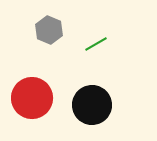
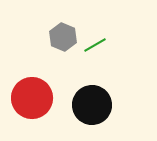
gray hexagon: moved 14 px right, 7 px down
green line: moved 1 px left, 1 px down
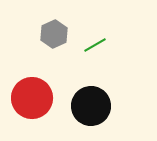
gray hexagon: moved 9 px left, 3 px up; rotated 12 degrees clockwise
black circle: moved 1 px left, 1 px down
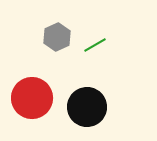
gray hexagon: moved 3 px right, 3 px down
black circle: moved 4 px left, 1 px down
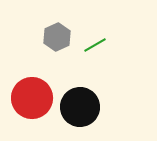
black circle: moved 7 px left
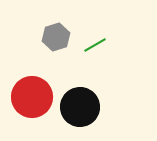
gray hexagon: moved 1 px left; rotated 8 degrees clockwise
red circle: moved 1 px up
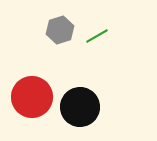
gray hexagon: moved 4 px right, 7 px up
green line: moved 2 px right, 9 px up
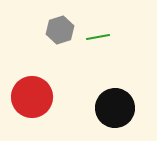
green line: moved 1 px right, 1 px down; rotated 20 degrees clockwise
black circle: moved 35 px right, 1 px down
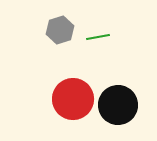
red circle: moved 41 px right, 2 px down
black circle: moved 3 px right, 3 px up
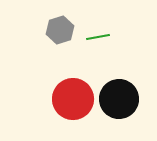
black circle: moved 1 px right, 6 px up
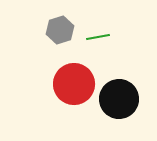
red circle: moved 1 px right, 15 px up
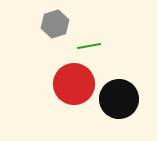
gray hexagon: moved 5 px left, 6 px up
green line: moved 9 px left, 9 px down
